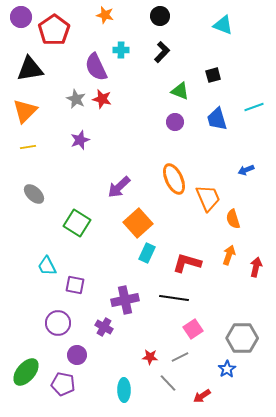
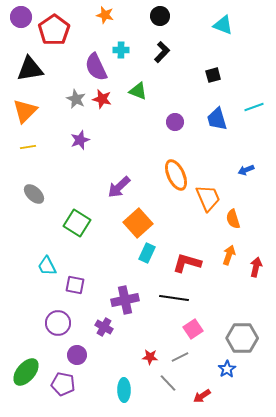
green triangle at (180, 91): moved 42 px left
orange ellipse at (174, 179): moved 2 px right, 4 px up
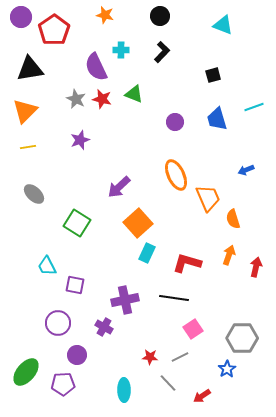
green triangle at (138, 91): moved 4 px left, 3 px down
purple pentagon at (63, 384): rotated 15 degrees counterclockwise
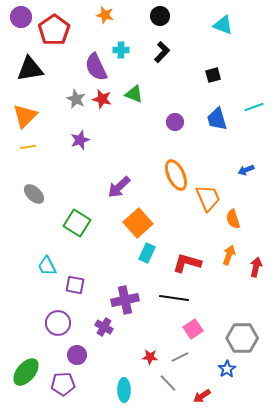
orange triangle at (25, 111): moved 5 px down
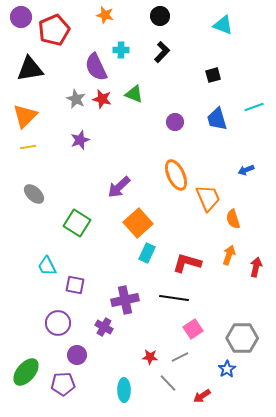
red pentagon at (54, 30): rotated 12 degrees clockwise
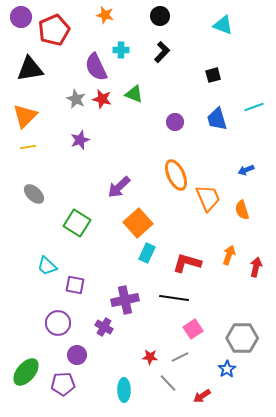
orange semicircle at (233, 219): moved 9 px right, 9 px up
cyan trapezoid at (47, 266): rotated 20 degrees counterclockwise
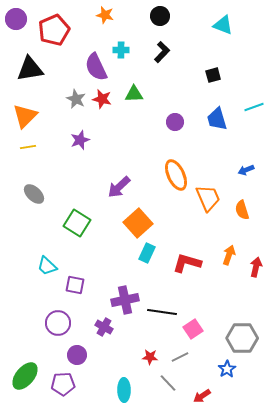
purple circle at (21, 17): moved 5 px left, 2 px down
green triangle at (134, 94): rotated 24 degrees counterclockwise
black line at (174, 298): moved 12 px left, 14 px down
green ellipse at (26, 372): moved 1 px left, 4 px down
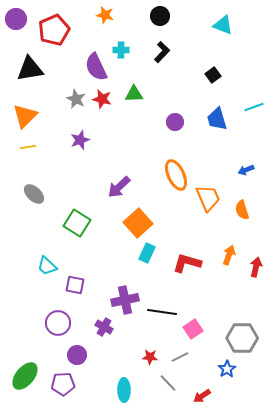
black square at (213, 75): rotated 21 degrees counterclockwise
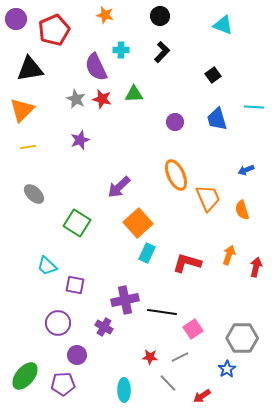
cyan line at (254, 107): rotated 24 degrees clockwise
orange triangle at (25, 116): moved 3 px left, 6 px up
